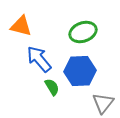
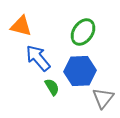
green ellipse: rotated 36 degrees counterclockwise
blue arrow: moved 1 px left, 1 px up
gray triangle: moved 5 px up
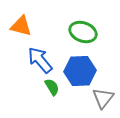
green ellipse: rotated 76 degrees clockwise
blue arrow: moved 2 px right, 2 px down
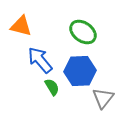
green ellipse: rotated 16 degrees clockwise
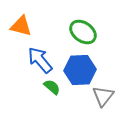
blue hexagon: moved 1 px up
green semicircle: rotated 18 degrees counterclockwise
gray triangle: moved 2 px up
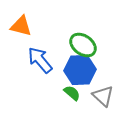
green ellipse: moved 13 px down
green semicircle: moved 20 px right, 6 px down
gray triangle: rotated 25 degrees counterclockwise
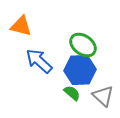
blue arrow: moved 1 px left, 1 px down; rotated 8 degrees counterclockwise
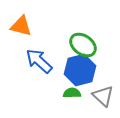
blue hexagon: rotated 12 degrees counterclockwise
green semicircle: rotated 42 degrees counterclockwise
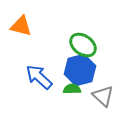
blue arrow: moved 16 px down
green semicircle: moved 4 px up
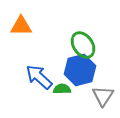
orange triangle: rotated 15 degrees counterclockwise
green ellipse: rotated 20 degrees clockwise
green semicircle: moved 10 px left
gray triangle: rotated 20 degrees clockwise
